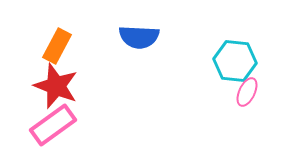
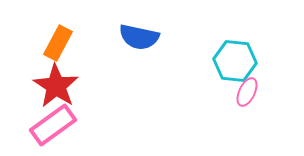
blue semicircle: rotated 9 degrees clockwise
orange rectangle: moved 1 px right, 3 px up
red star: rotated 12 degrees clockwise
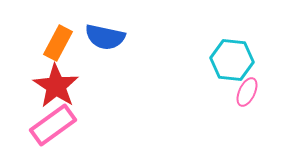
blue semicircle: moved 34 px left
cyan hexagon: moved 3 px left, 1 px up
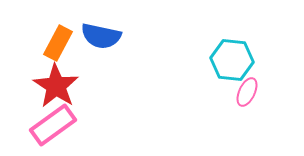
blue semicircle: moved 4 px left, 1 px up
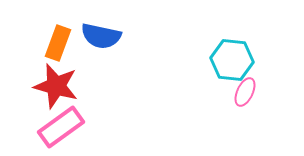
orange rectangle: rotated 8 degrees counterclockwise
red star: rotated 18 degrees counterclockwise
pink ellipse: moved 2 px left
pink rectangle: moved 8 px right, 2 px down
